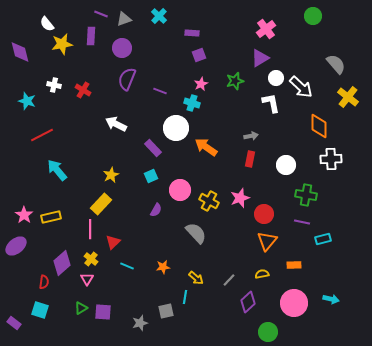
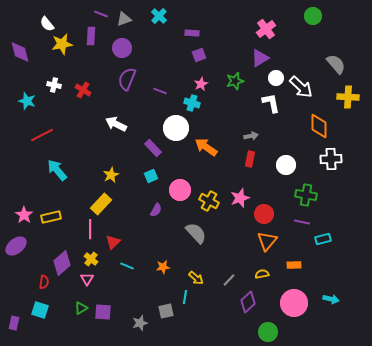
yellow cross at (348, 97): rotated 35 degrees counterclockwise
purple rectangle at (14, 323): rotated 64 degrees clockwise
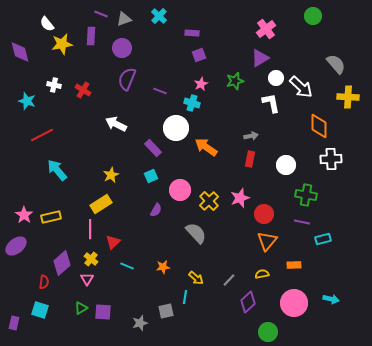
yellow cross at (209, 201): rotated 18 degrees clockwise
yellow rectangle at (101, 204): rotated 15 degrees clockwise
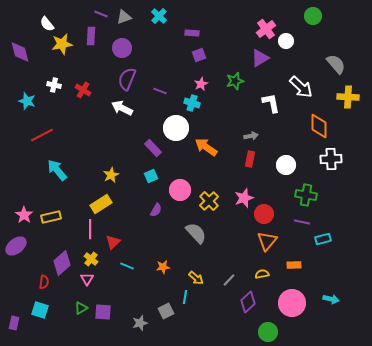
gray triangle at (124, 19): moved 2 px up
white circle at (276, 78): moved 10 px right, 37 px up
white arrow at (116, 124): moved 6 px right, 16 px up
pink star at (240, 198): moved 4 px right
pink circle at (294, 303): moved 2 px left
gray square at (166, 311): rotated 14 degrees counterclockwise
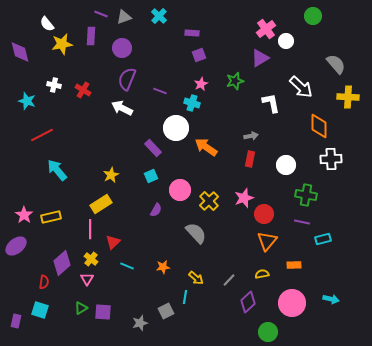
purple rectangle at (14, 323): moved 2 px right, 2 px up
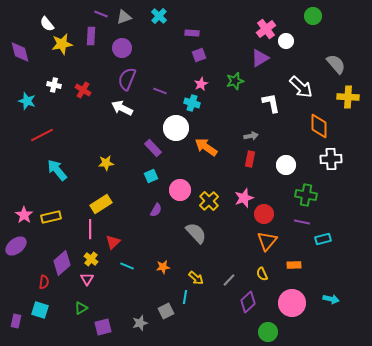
yellow star at (111, 175): moved 5 px left, 12 px up; rotated 21 degrees clockwise
yellow semicircle at (262, 274): rotated 104 degrees counterclockwise
purple square at (103, 312): moved 15 px down; rotated 18 degrees counterclockwise
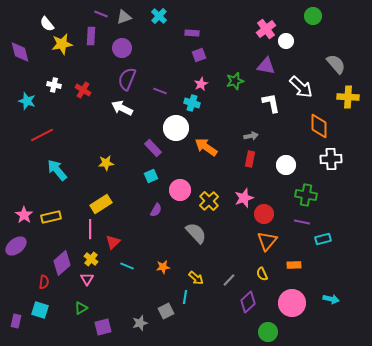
purple triangle at (260, 58): moved 6 px right, 8 px down; rotated 42 degrees clockwise
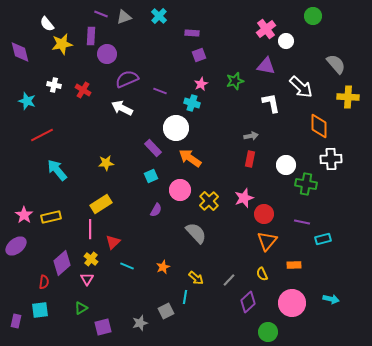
purple circle at (122, 48): moved 15 px left, 6 px down
purple semicircle at (127, 79): rotated 45 degrees clockwise
orange arrow at (206, 147): moved 16 px left, 11 px down
green cross at (306, 195): moved 11 px up
orange star at (163, 267): rotated 16 degrees counterclockwise
cyan square at (40, 310): rotated 24 degrees counterclockwise
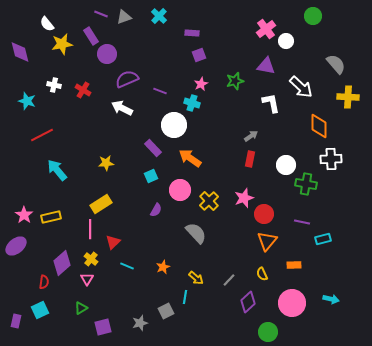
purple rectangle at (91, 36): rotated 36 degrees counterclockwise
white circle at (176, 128): moved 2 px left, 3 px up
gray arrow at (251, 136): rotated 24 degrees counterclockwise
cyan square at (40, 310): rotated 18 degrees counterclockwise
